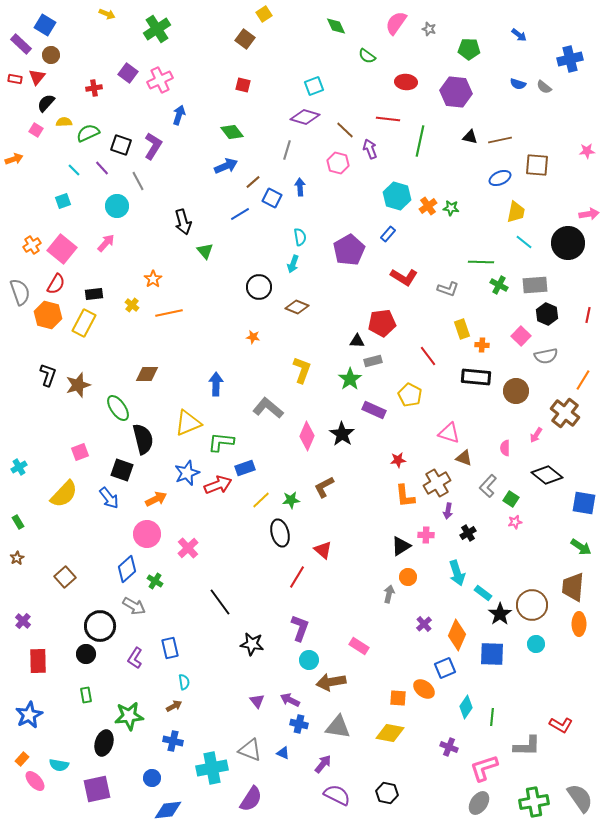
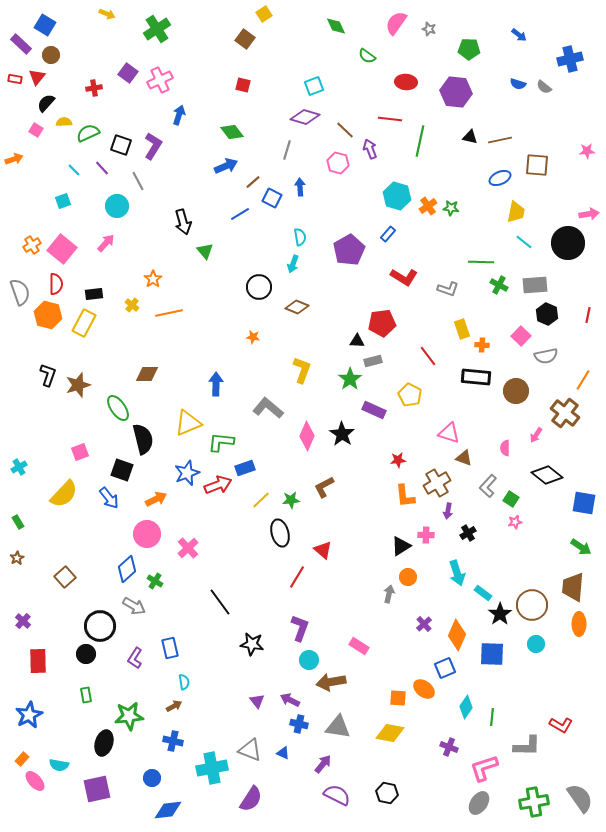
red line at (388, 119): moved 2 px right
red semicircle at (56, 284): rotated 30 degrees counterclockwise
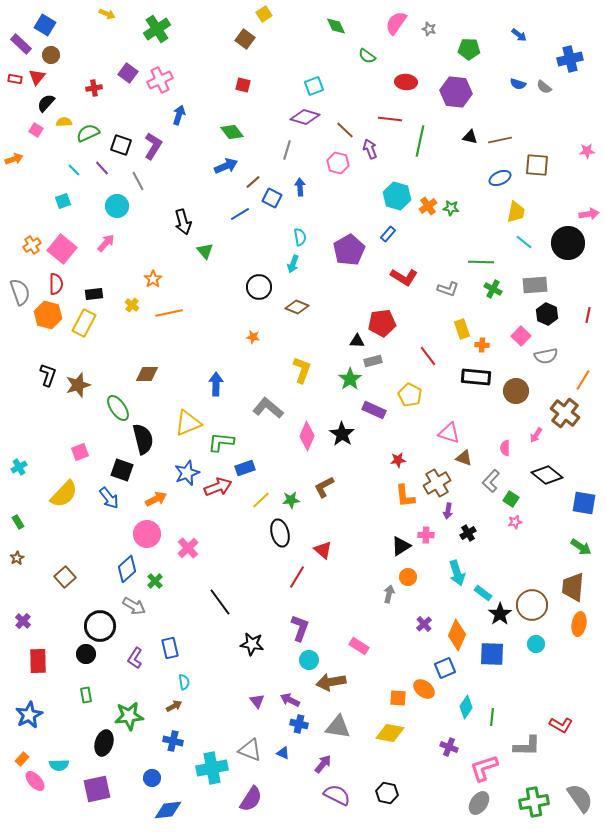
green cross at (499, 285): moved 6 px left, 4 px down
red arrow at (218, 485): moved 2 px down
gray L-shape at (488, 486): moved 3 px right, 5 px up
green cross at (155, 581): rotated 14 degrees clockwise
orange ellipse at (579, 624): rotated 10 degrees clockwise
cyan semicircle at (59, 765): rotated 12 degrees counterclockwise
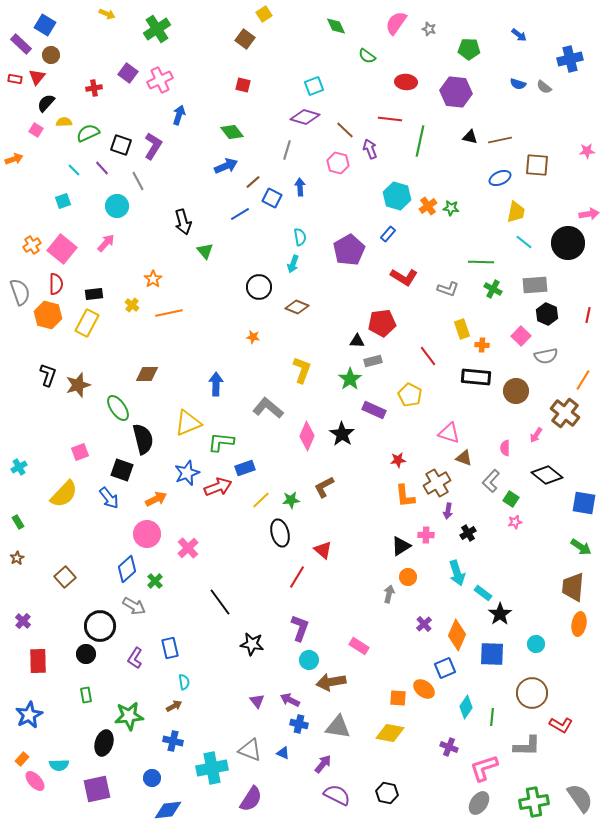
yellow rectangle at (84, 323): moved 3 px right
brown circle at (532, 605): moved 88 px down
